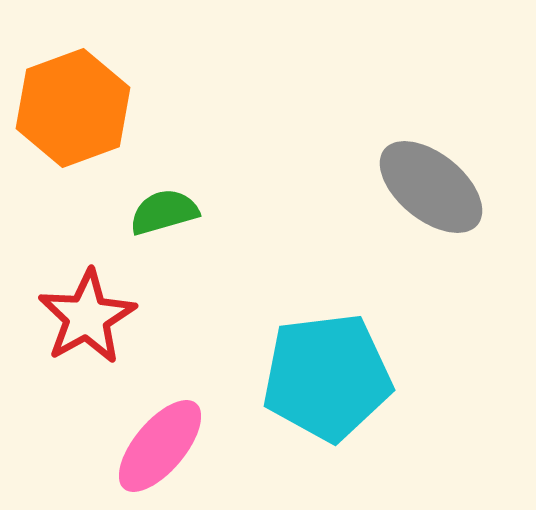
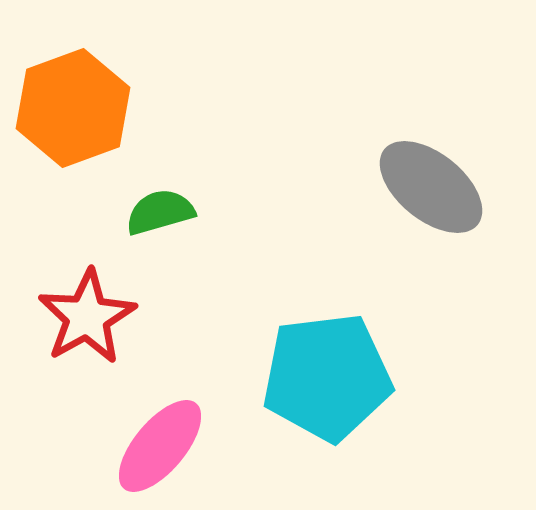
green semicircle: moved 4 px left
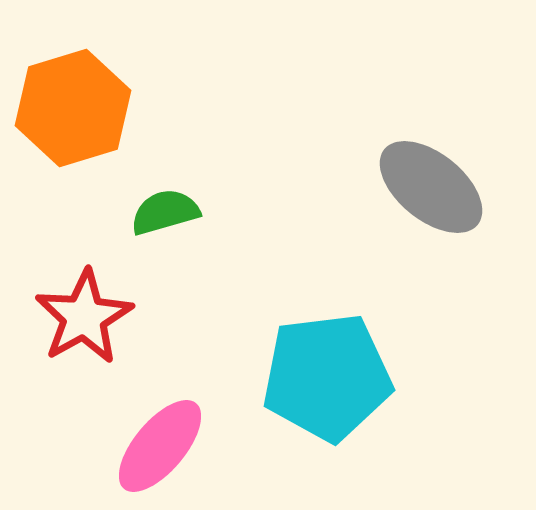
orange hexagon: rotated 3 degrees clockwise
green semicircle: moved 5 px right
red star: moved 3 px left
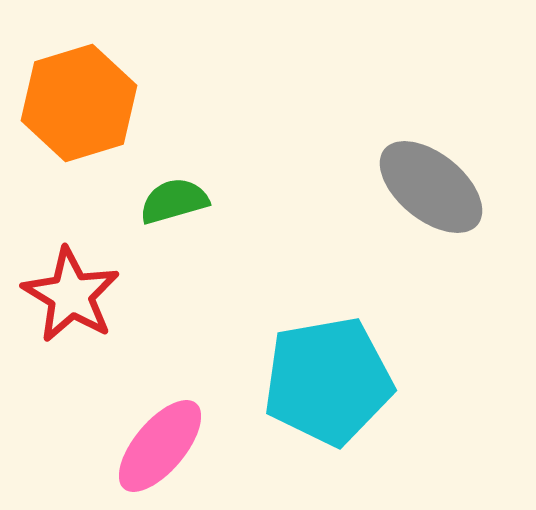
orange hexagon: moved 6 px right, 5 px up
green semicircle: moved 9 px right, 11 px up
red star: moved 13 px left, 22 px up; rotated 12 degrees counterclockwise
cyan pentagon: moved 1 px right, 4 px down; rotated 3 degrees counterclockwise
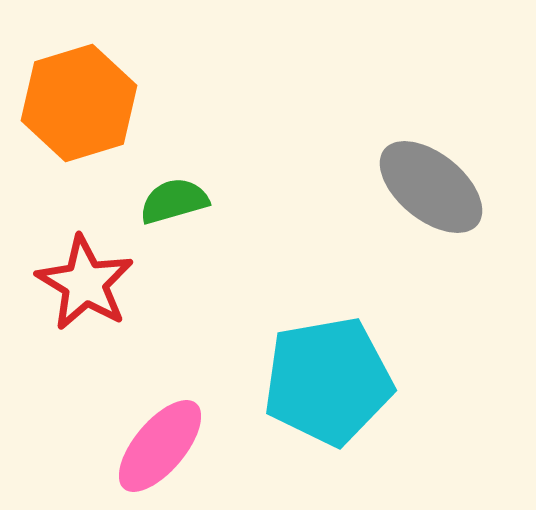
red star: moved 14 px right, 12 px up
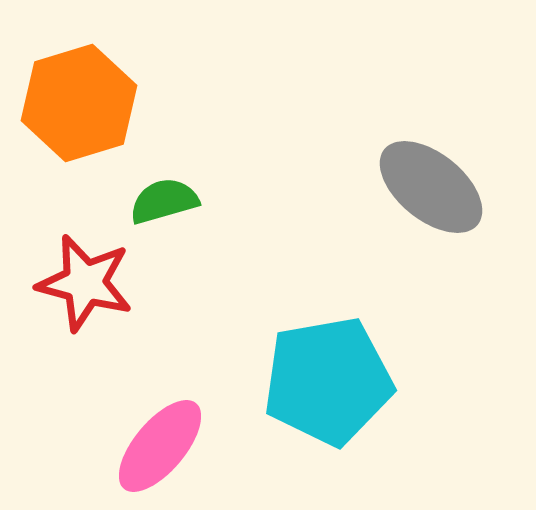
green semicircle: moved 10 px left
red star: rotated 16 degrees counterclockwise
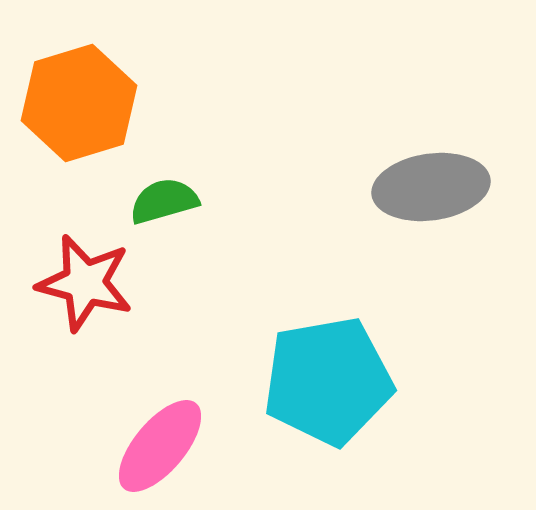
gray ellipse: rotated 47 degrees counterclockwise
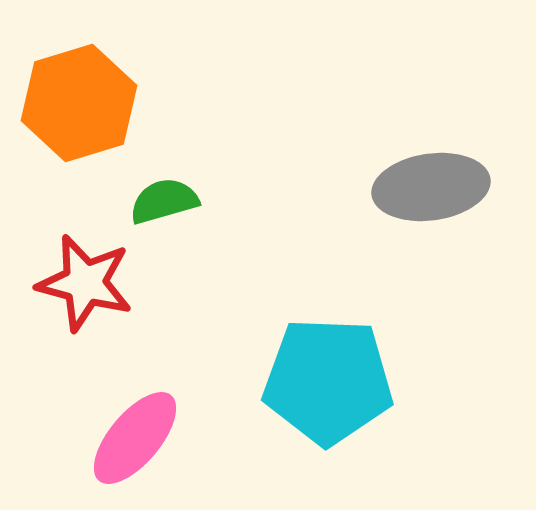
cyan pentagon: rotated 12 degrees clockwise
pink ellipse: moved 25 px left, 8 px up
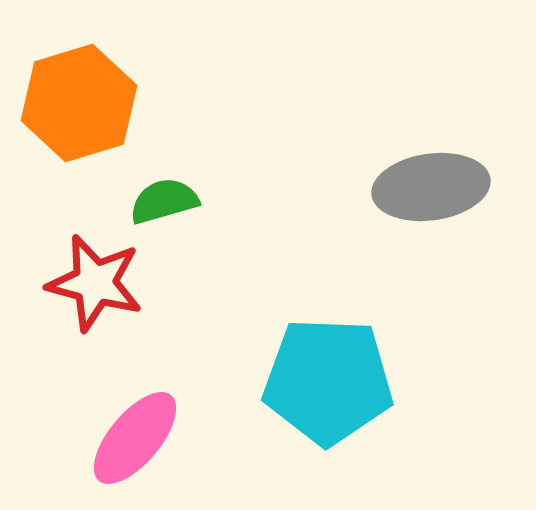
red star: moved 10 px right
